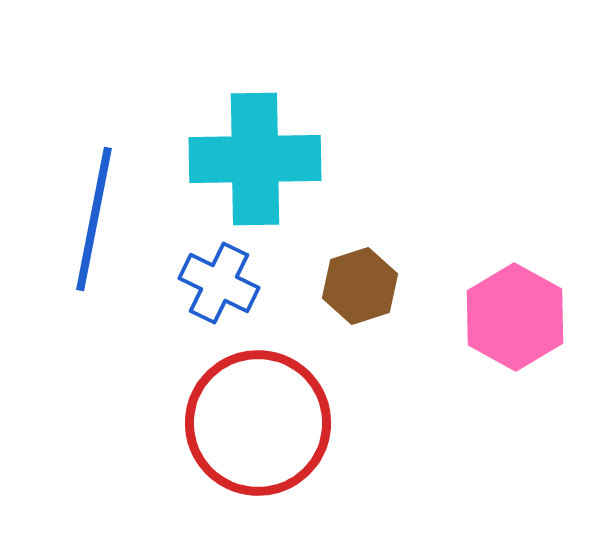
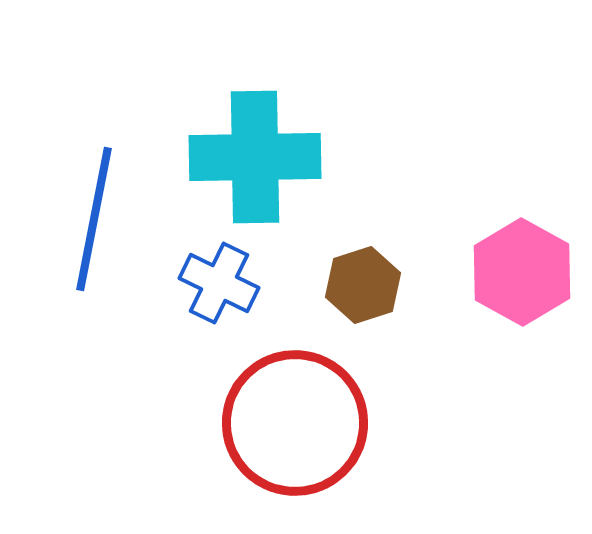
cyan cross: moved 2 px up
brown hexagon: moved 3 px right, 1 px up
pink hexagon: moved 7 px right, 45 px up
red circle: moved 37 px right
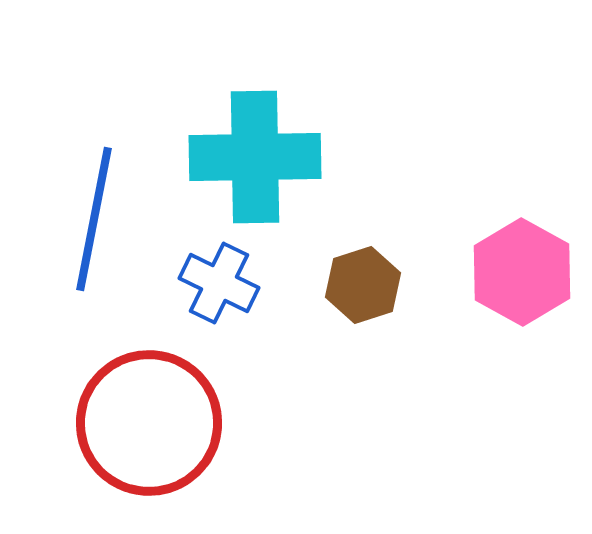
red circle: moved 146 px left
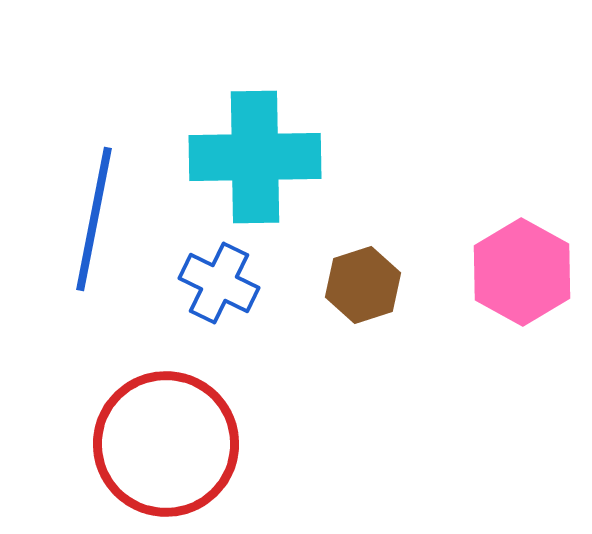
red circle: moved 17 px right, 21 px down
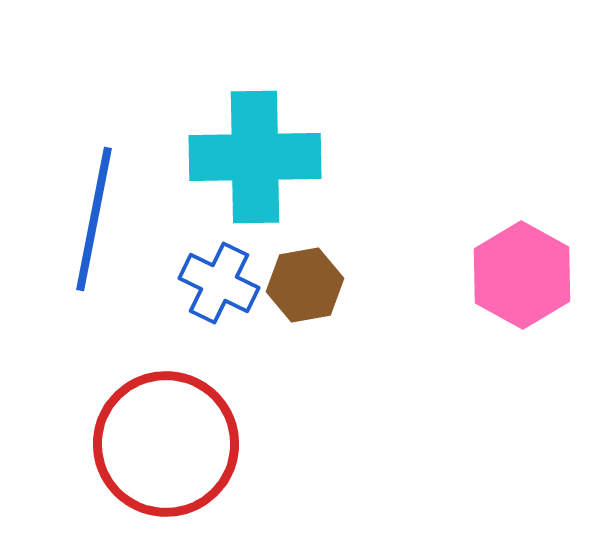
pink hexagon: moved 3 px down
brown hexagon: moved 58 px left; rotated 8 degrees clockwise
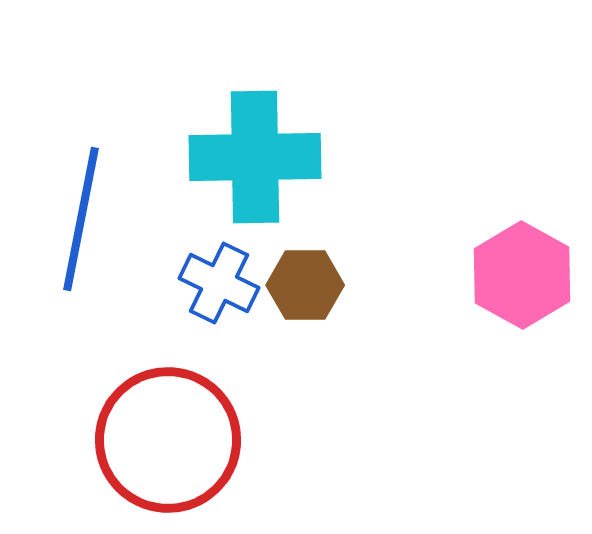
blue line: moved 13 px left
brown hexagon: rotated 10 degrees clockwise
red circle: moved 2 px right, 4 px up
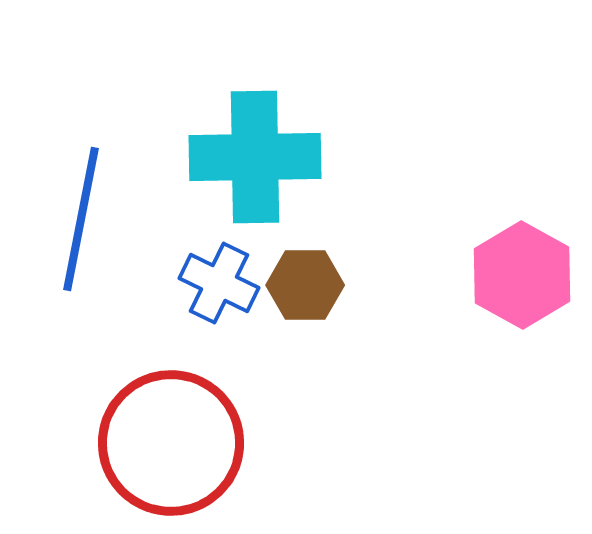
red circle: moved 3 px right, 3 px down
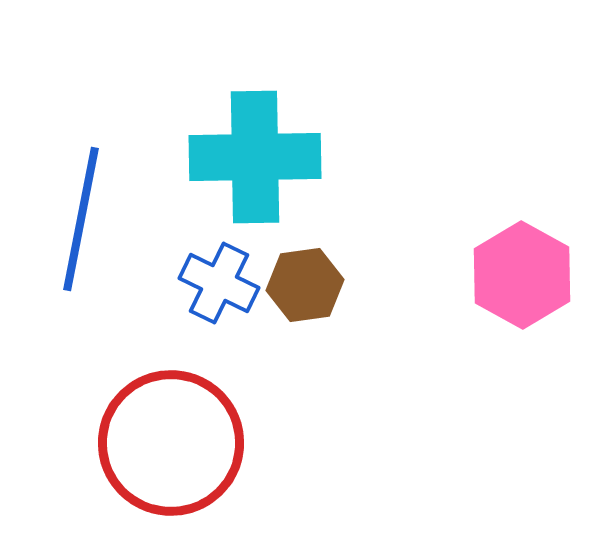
brown hexagon: rotated 8 degrees counterclockwise
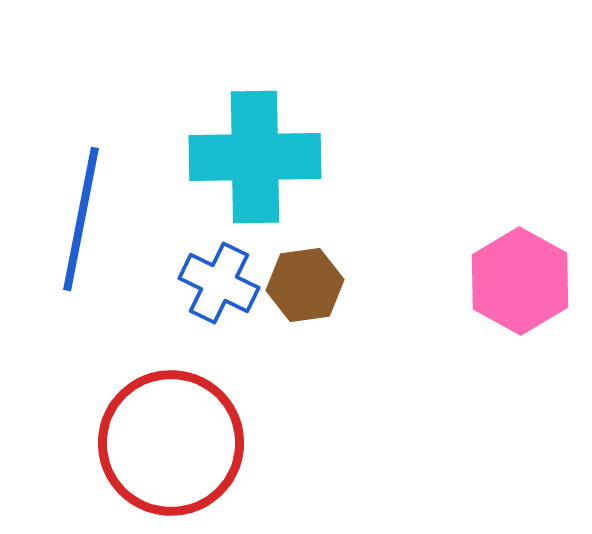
pink hexagon: moved 2 px left, 6 px down
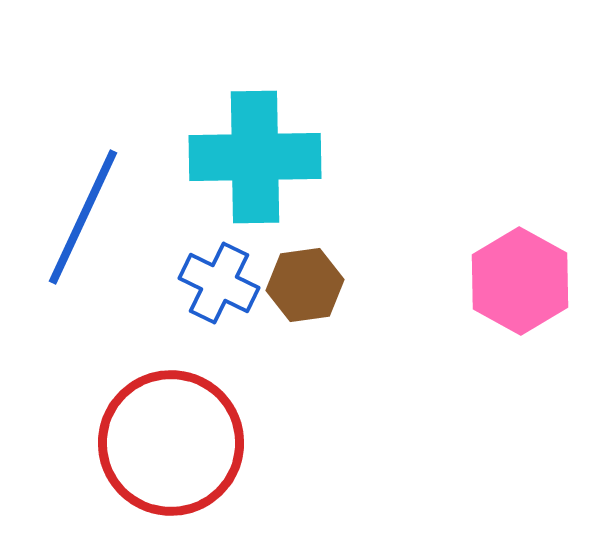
blue line: moved 2 px right, 2 px up; rotated 14 degrees clockwise
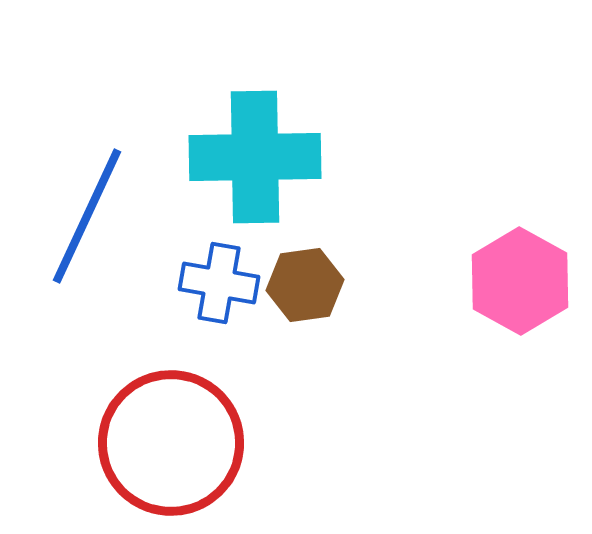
blue line: moved 4 px right, 1 px up
blue cross: rotated 16 degrees counterclockwise
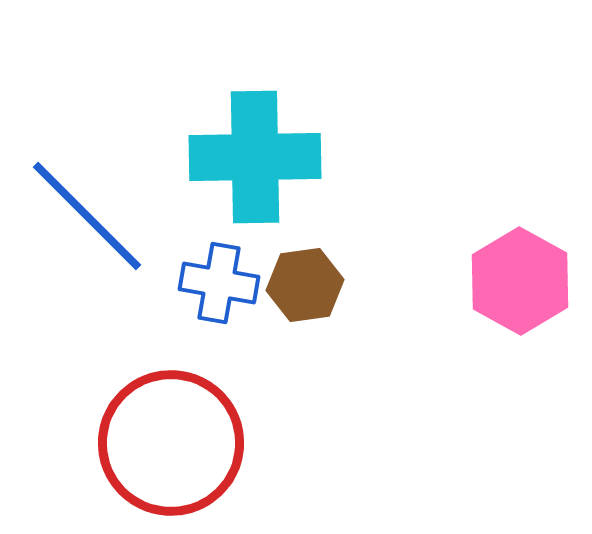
blue line: rotated 70 degrees counterclockwise
